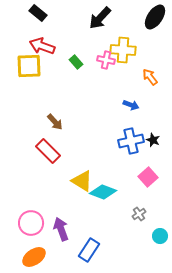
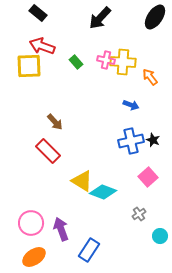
yellow cross: moved 12 px down
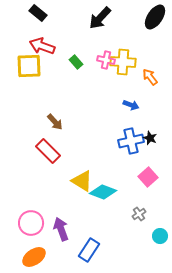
black star: moved 3 px left, 2 px up
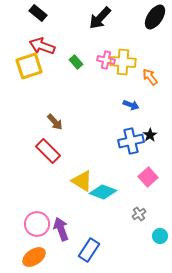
yellow square: rotated 16 degrees counterclockwise
black star: moved 3 px up; rotated 16 degrees clockwise
pink circle: moved 6 px right, 1 px down
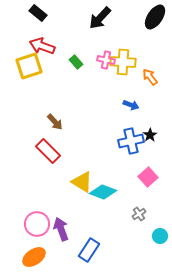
yellow triangle: moved 1 px down
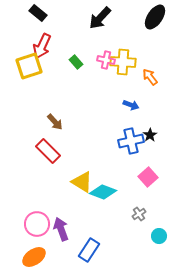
red arrow: rotated 85 degrees counterclockwise
cyan circle: moved 1 px left
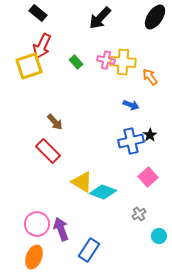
orange ellipse: rotated 35 degrees counterclockwise
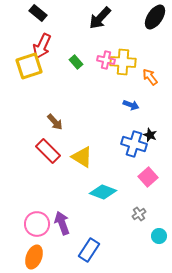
black star: rotated 16 degrees counterclockwise
blue cross: moved 3 px right, 3 px down; rotated 30 degrees clockwise
yellow triangle: moved 25 px up
purple arrow: moved 1 px right, 6 px up
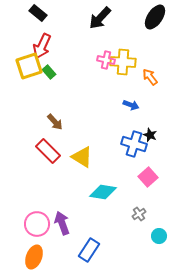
green rectangle: moved 27 px left, 10 px down
cyan diamond: rotated 12 degrees counterclockwise
